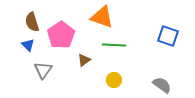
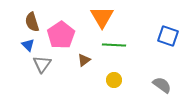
orange triangle: rotated 40 degrees clockwise
gray triangle: moved 1 px left, 6 px up
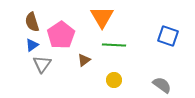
blue triangle: moved 4 px right; rotated 40 degrees clockwise
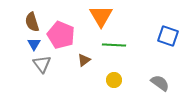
orange triangle: moved 1 px left, 1 px up
pink pentagon: rotated 16 degrees counterclockwise
blue triangle: moved 2 px right, 1 px up; rotated 24 degrees counterclockwise
gray triangle: rotated 12 degrees counterclockwise
gray semicircle: moved 2 px left, 2 px up
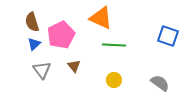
orange triangle: moved 2 px down; rotated 35 degrees counterclockwise
pink pentagon: rotated 24 degrees clockwise
blue triangle: rotated 16 degrees clockwise
brown triangle: moved 10 px left, 6 px down; rotated 32 degrees counterclockwise
gray triangle: moved 6 px down
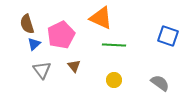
brown semicircle: moved 5 px left, 2 px down
